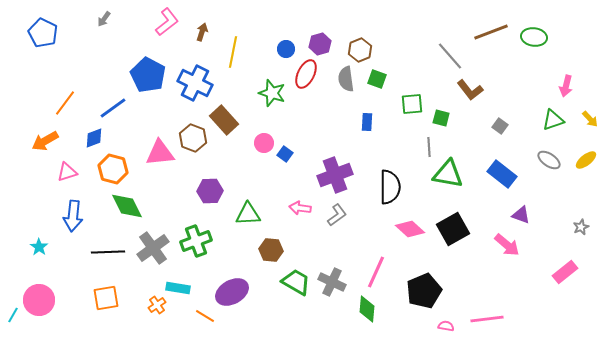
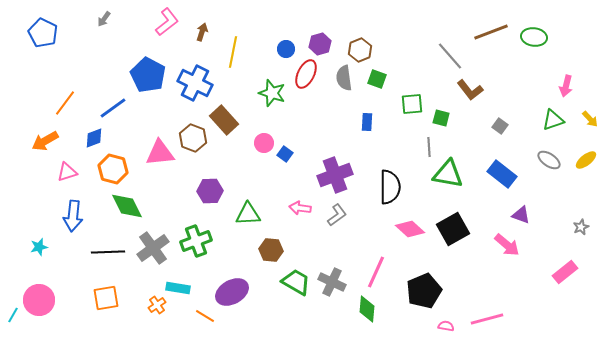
gray semicircle at (346, 79): moved 2 px left, 1 px up
cyan star at (39, 247): rotated 24 degrees clockwise
pink line at (487, 319): rotated 8 degrees counterclockwise
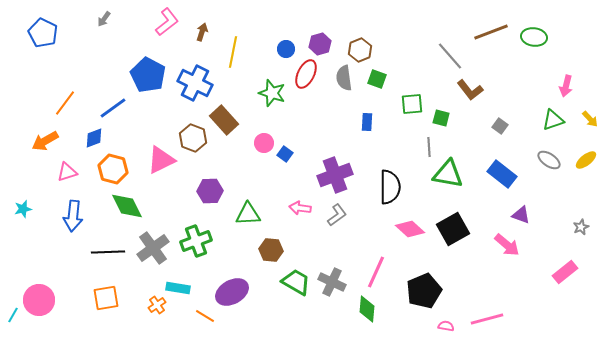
pink triangle at (160, 153): moved 1 px right, 7 px down; rotated 20 degrees counterclockwise
cyan star at (39, 247): moved 16 px left, 38 px up
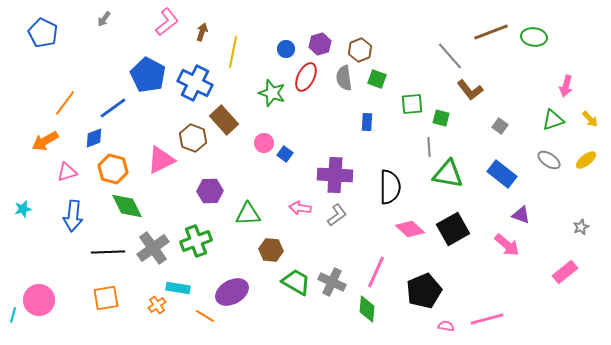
red ellipse at (306, 74): moved 3 px down
purple cross at (335, 175): rotated 24 degrees clockwise
cyan line at (13, 315): rotated 14 degrees counterclockwise
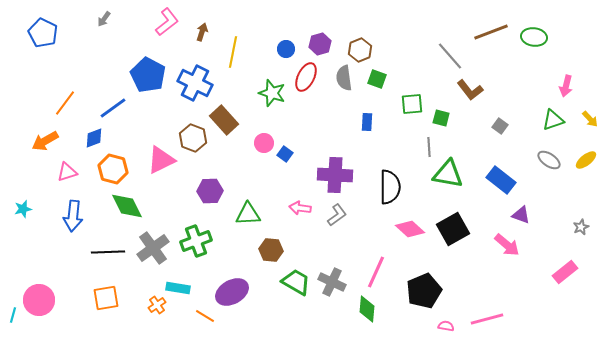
blue rectangle at (502, 174): moved 1 px left, 6 px down
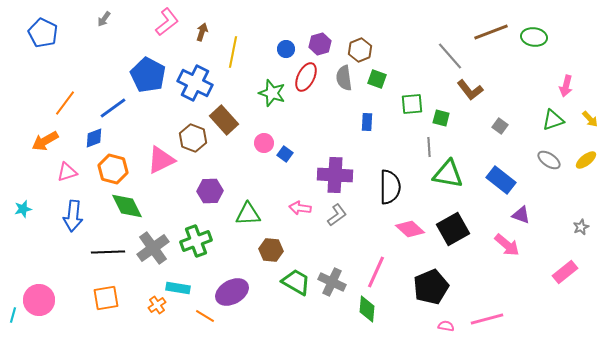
black pentagon at (424, 291): moved 7 px right, 4 px up
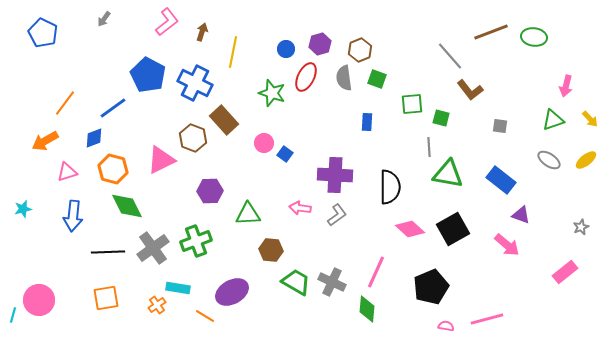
gray square at (500, 126): rotated 28 degrees counterclockwise
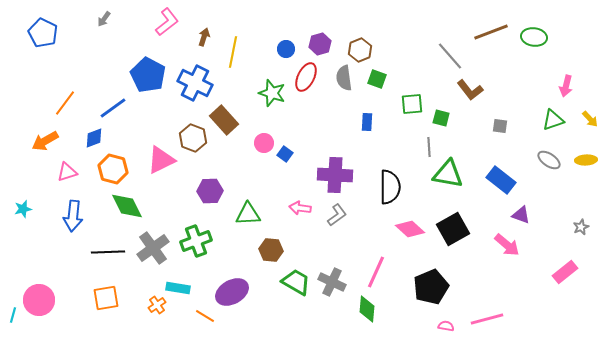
brown arrow at (202, 32): moved 2 px right, 5 px down
yellow ellipse at (586, 160): rotated 35 degrees clockwise
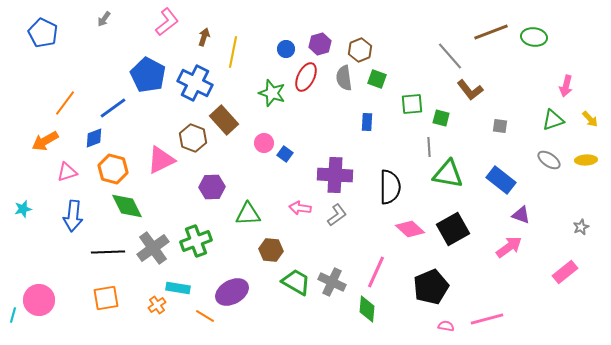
purple hexagon at (210, 191): moved 2 px right, 4 px up
pink arrow at (507, 245): moved 2 px right, 2 px down; rotated 76 degrees counterclockwise
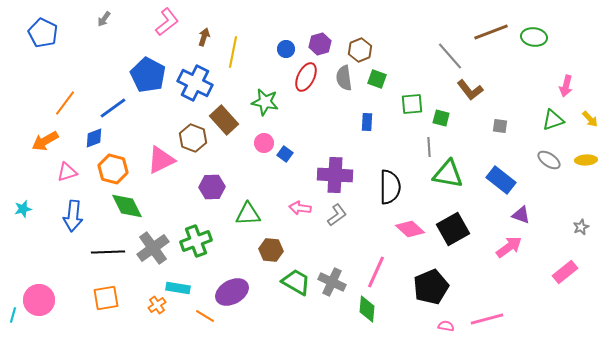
green star at (272, 93): moved 7 px left, 9 px down; rotated 8 degrees counterclockwise
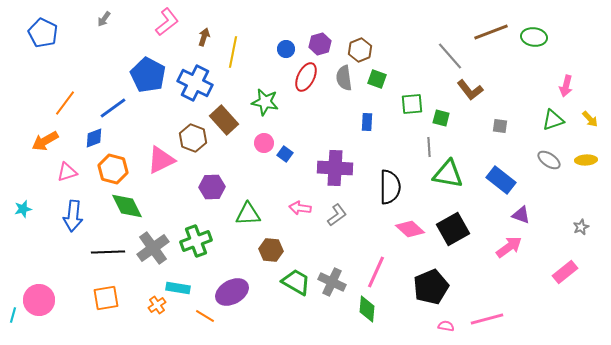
purple cross at (335, 175): moved 7 px up
